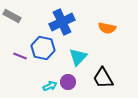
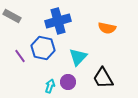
blue cross: moved 4 px left, 1 px up; rotated 10 degrees clockwise
purple line: rotated 32 degrees clockwise
cyan arrow: rotated 48 degrees counterclockwise
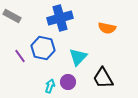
blue cross: moved 2 px right, 3 px up
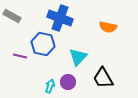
blue cross: rotated 35 degrees clockwise
orange semicircle: moved 1 px right, 1 px up
blue hexagon: moved 4 px up
purple line: rotated 40 degrees counterclockwise
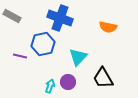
blue hexagon: rotated 25 degrees counterclockwise
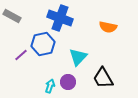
purple line: moved 1 px right, 1 px up; rotated 56 degrees counterclockwise
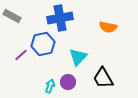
blue cross: rotated 30 degrees counterclockwise
